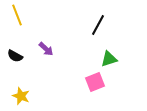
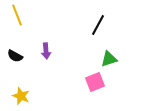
purple arrow: moved 2 px down; rotated 42 degrees clockwise
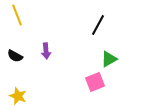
green triangle: rotated 12 degrees counterclockwise
yellow star: moved 3 px left
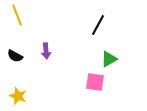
pink square: rotated 30 degrees clockwise
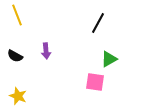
black line: moved 2 px up
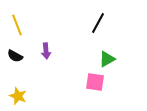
yellow line: moved 10 px down
green triangle: moved 2 px left
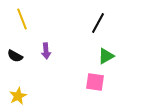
yellow line: moved 5 px right, 6 px up
green triangle: moved 1 px left, 3 px up
yellow star: rotated 24 degrees clockwise
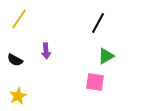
yellow line: moved 3 px left; rotated 55 degrees clockwise
black semicircle: moved 4 px down
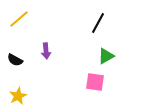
yellow line: rotated 15 degrees clockwise
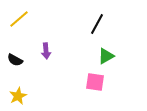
black line: moved 1 px left, 1 px down
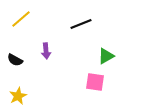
yellow line: moved 2 px right
black line: moved 16 px left; rotated 40 degrees clockwise
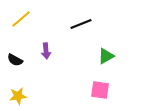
pink square: moved 5 px right, 8 px down
yellow star: rotated 18 degrees clockwise
